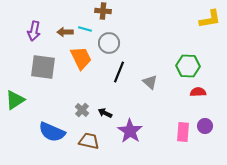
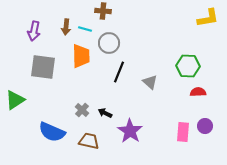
yellow L-shape: moved 2 px left, 1 px up
brown arrow: moved 1 px right, 5 px up; rotated 84 degrees counterclockwise
orange trapezoid: moved 2 px up; rotated 25 degrees clockwise
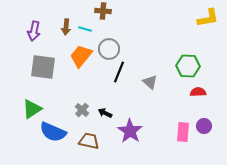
gray circle: moved 6 px down
orange trapezoid: rotated 140 degrees counterclockwise
green triangle: moved 17 px right, 9 px down
purple circle: moved 1 px left
blue semicircle: moved 1 px right
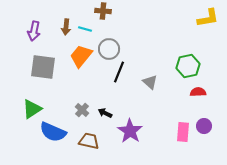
green hexagon: rotated 15 degrees counterclockwise
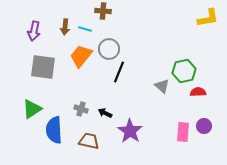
brown arrow: moved 1 px left
green hexagon: moved 4 px left, 5 px down
gray triangle: moved 12 px right, 4 px down
gray cross: moved 1 px left, 1 px up; rotated 24 degrees counterclockwise
blue semicircle: moved 1 px right, 2 px up; rotated 64 degrees clockwise
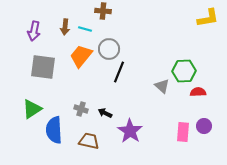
green hexagon: rotated 10 degrees clockwise
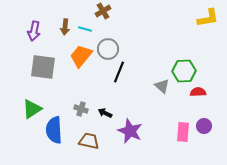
brown cross: rotated 35 degrees counterclockwise
gray circle: moved 1 px left
purple star: rotated 10 degrees counterclockwise
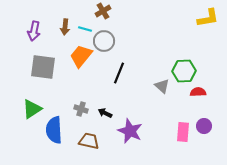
gray circle: moved 4 px left, 8 px up
black line: moved 1 px down
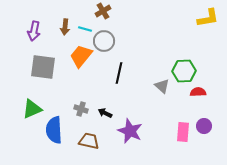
black line: rotated 10 degrees counterclockwise
green triangle: rotated 10 degrees clockwise
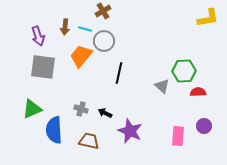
purple arrow: moved 4 px right, 5 px down; rotated 30 degrees counterclockwise
pink rectangle: moved 5 px left, 4 px down
